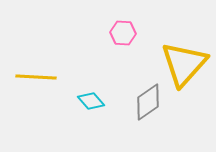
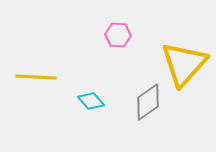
pink hexagon: moved 5 px left, 2 px down
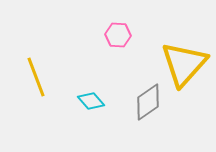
yellow line: rotated 66 degrees clockwise
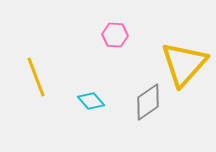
pink hexagon: moved 3 px left
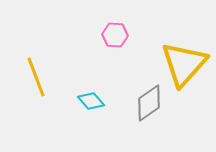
gray diamond: moved 1 px right, 1 px down
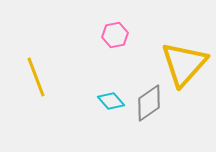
pink hexagon: rotated 15 degrees counterclockwise
cyan diamond: moved 20 px right
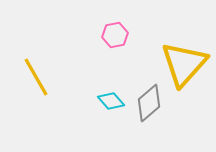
yellow line: rotated 9 degrees counterclockwise
gray diamond: rotated 6 degrees counterclockwise
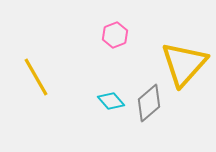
pink hexagon: rotated 10 degrees counterclockwise
